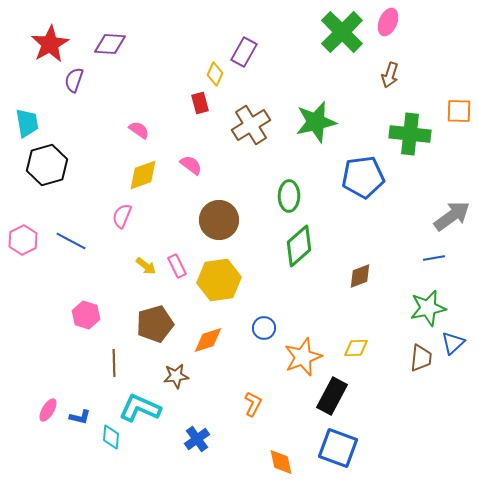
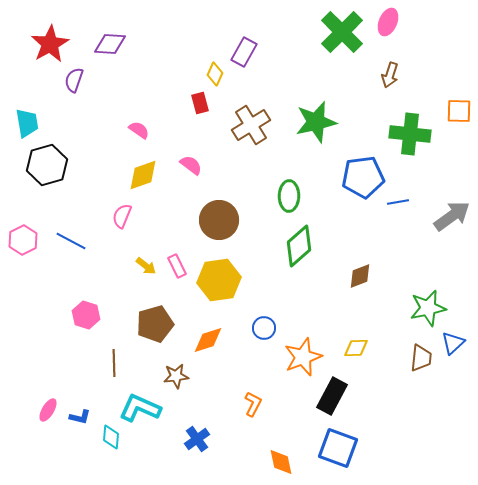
blue line at (434, 258): moved 36 px left, 56 px up
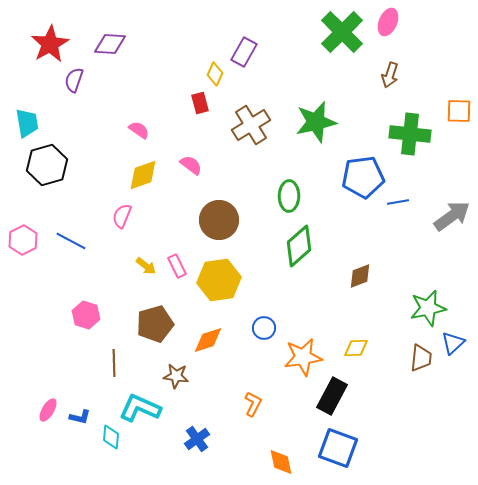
orange star at (303, 357): rotated 12 degrees clockwise
brown star at (176, 376): rotated 15 degrees clockwise
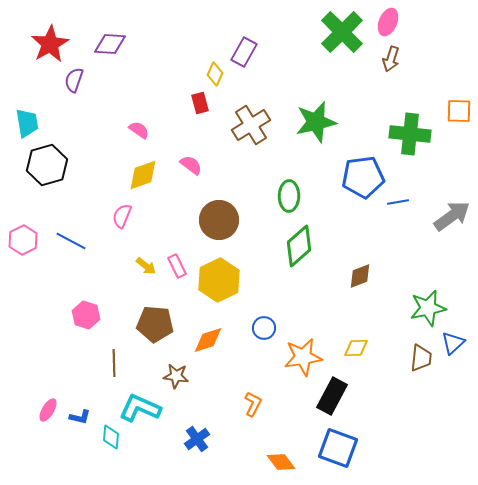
brown arrow at (390, 75): moved 1 px right, 16 px up
yellow hexagon at (219, 280): rotated 18 degrees counterclockwise
brown pentagon at (155, 324): rotated 21 degrees clockwise
orange diamond at (281, 462): rotated 24 degrees counterclockwise
